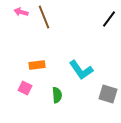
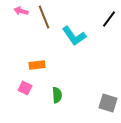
pink arrow: moved 1 px up
cyan L-shape: moved 7 px left, 34 px up
gray square: moved 9 px down
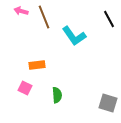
black line: rotated 66 degrees counterclockwise
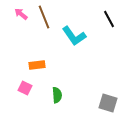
pink arrow: moved 3 px down; rotated 24 degrees clockwise
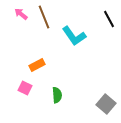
orange rectangle: rotated 21 degrees counterclockwise
gray square: moved 2 px left, 1 px down; rotated 24 degrees clockwise
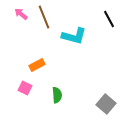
cyan L-shape: rotated 40 degrees counterclockwise
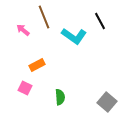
pink arrow: moved 2 px right, 16 px down
black line: moved 9 px left, 2 px down
cyan L-shape: rotated 20 degrees clockwise
green semicircle: moved 3 px right, 2 px down
gray square: moved 1 px right, 2 px up
